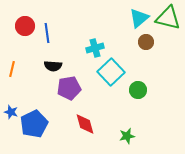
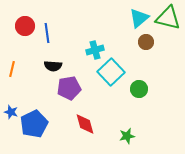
cyan cross: moved 2 px down
green circle: moved 1 px right, 1 px up
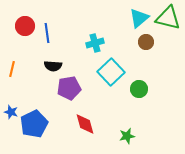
cyan cross: moved 7 px up
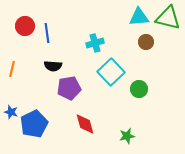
cyan triangle: moved 1 px up; rotated 35 degrees clockwise
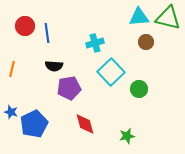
black semicircle: moved 1 px right
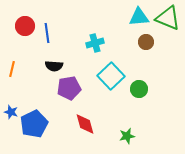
green triangle: rotated 8 degrees clockwise
cyan square: moved 4 px down
